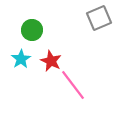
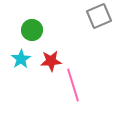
gray square: moved 2 px up
red star: rotated 30 degrees counterclockwise
pink line: rotated 20 degrees clockwise
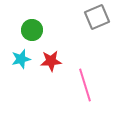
gray square: moved 2 px left, 1 px down
cyan star: rotated 18 degrees clockwise
pink line: moved 12 px right
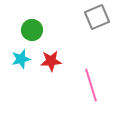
pink line: moved 6 px right
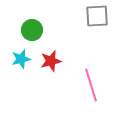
gray square: moved 1 px up; rotated 20 degrees clockwise
red star: rotated 10 degrees counterclockwise
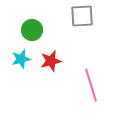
gray square: moved 15 px left
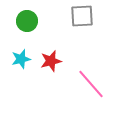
green circle: moved 5 px left, 9 px up
pink line: moved 1 px up; rotated 24 degrees counterclockwise
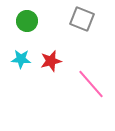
gray square: moved 3 px down; rotated 25 degrees clockwise
cyan star: rotated 18 degrees clockwise
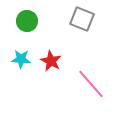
red star: rotated 30 degrees counterclockwise
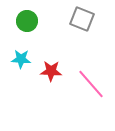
red star: moved 10 px down; rotated 25 degrees counterclockwise
